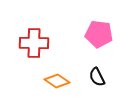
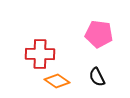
red cross: moved 6 px right, 11 px down
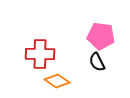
pink pentagon: moved 2 px right, 2 px down
black semicircle: moved 15 px up
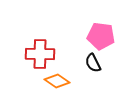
black semicircle: moved 4 px left, 1 px down
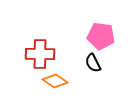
orange diamond: moved 2 px left
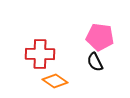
pink pentagon: moved 1 px left, 1 px down
black semicircle: moved 2 px right, 1 px up
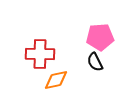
pink pentagon: rotated 12 degrees counterclockwise
orange diamond: moved 1 px right, 1 px up; rotated 45 degrees counterclockwise
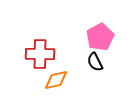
pink pentagon: rotated 24 degrees counterclockwise
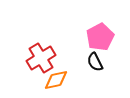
red cross: moved 1 px right, 4 px down; rotated 32 degrees counterclockwise
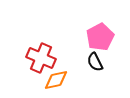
red cross: rotated 36 degrees counterclockwise
